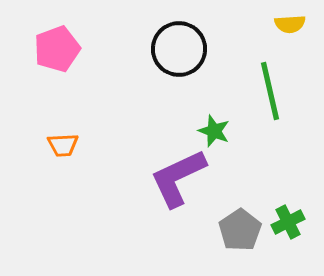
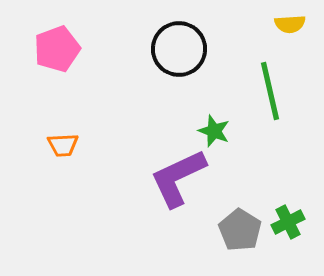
gray pentagon: rotated 6 degrees counterclockwise
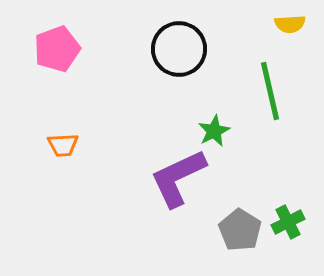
green star: rotated 24 degrees clockwise
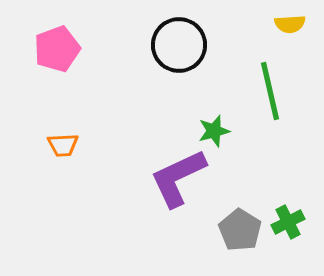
black circle: moved 4 px up
green star: rotated 12 degrees clockwise
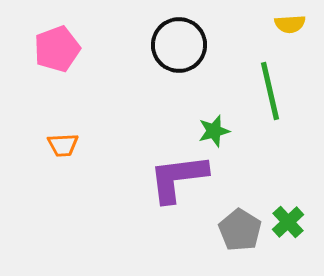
purple L-shape: rotated 18 degrees clockwise
green cross: rotated 16 degrees counterclockwise
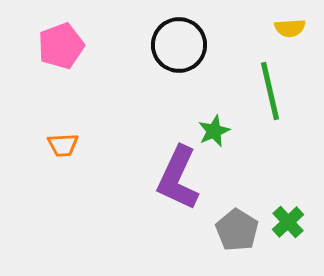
yellow semicircle: moved 4 px down
pink pentagon: moved 4 px right, 3 px up
green star: rotated 8 degrees counterclockwise
purple L-shape: rotated 58 degrees counterclockwise
gray pentagon: moved 3 px left
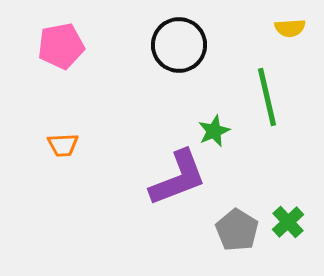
pink pentagon: rotated 9 degrees clockwise
green line: moved 3 px left, 6 px down
purple L-shape: rotated 136 degrees counterclockwise
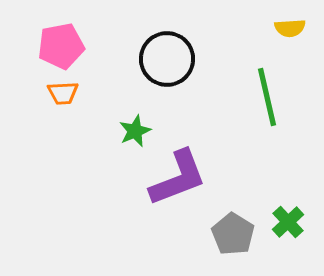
black circle: moved 12 px left, 14 px down
green star: moved 79 px left
orange trapezoid: moved 52 px up
gray pentagon: moved 4 px left, 4 px down
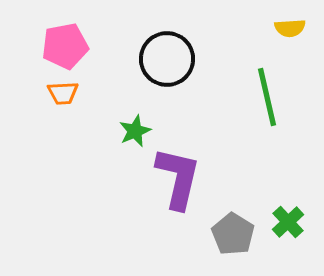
pink pentagon: moved 4 px right
purple L-shape: rotated 56 degrees counterclockwise
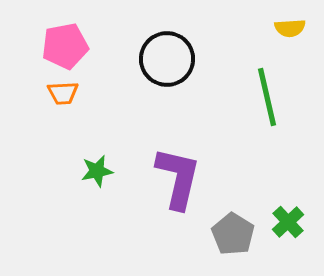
green star: moved 38 px left, 40 px down; rotated 12 degrees clockwise
